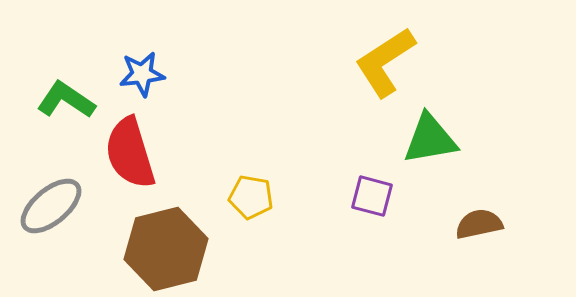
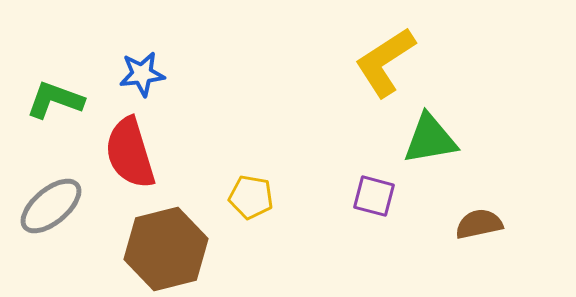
green L-shape: moved 11 px left; rotated 14 degrees counterclockwise
purple square: moved 2 px right
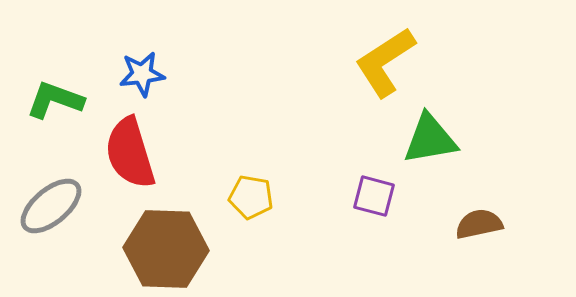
brown hexagon: rotated 16 degrees clockwise
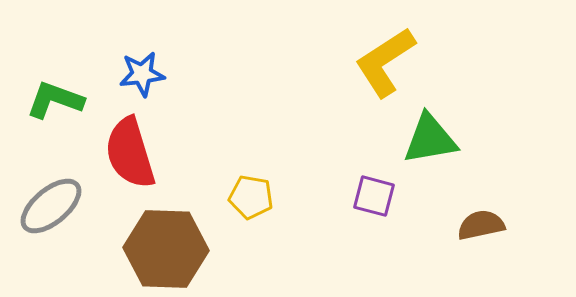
brown semicircle: moved 2 px right, 1 px down
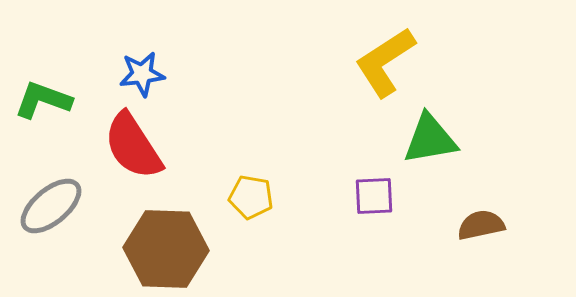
green L-shape: moved 12 px left
red semicircle: moved 3 px right, 7 px up; rotated 16 degrees counterclockwise
purple square: rotated 18 degrees counterclockwise
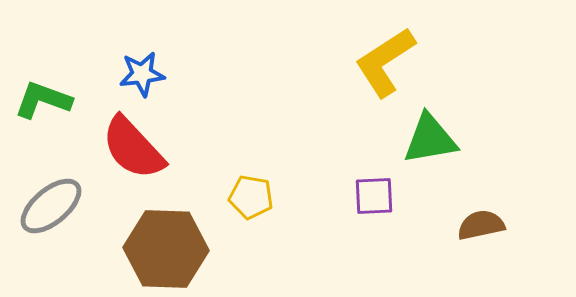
red semicircle: moved 2 px down; rotated 10 degrees counterclockwise
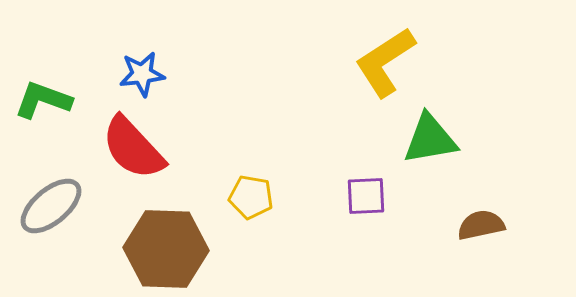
purple square: moved 8 px left
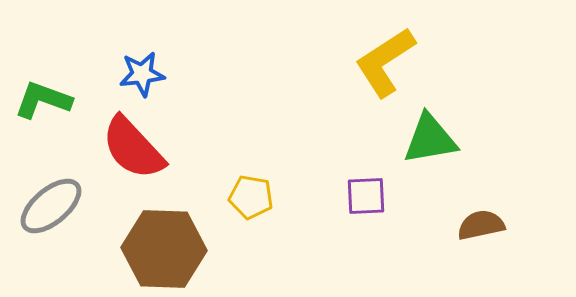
brown hexagon: moved 2 px left
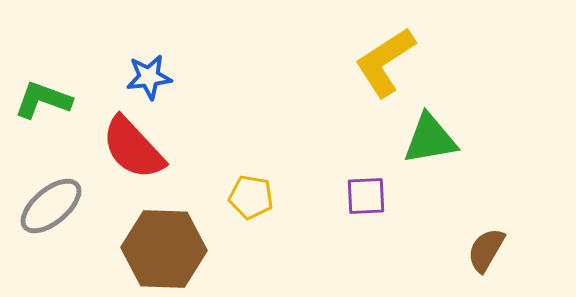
blue star: moved 7 px right, 3 px down
brown semicircle: moved 5 px right, 25 px down; rotated 48 degrees counterclockwise
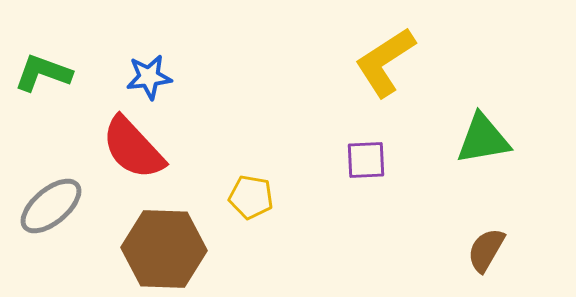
green L-shape: moved 27 px up
green triangle: moved 53 px right
purple square: moved 36 px up
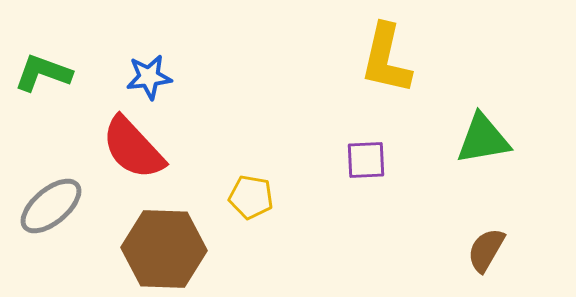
yellow L-shape: moved 1 px right, 3 px up; rotated 44 degrees counterclockwise
